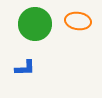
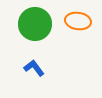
blue L-shape: moved 9 px right; rotated 125 degrees counterclockwise
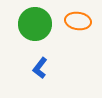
blue L-shape: moved 6 px right; rotated 105 degrees counterclockwise
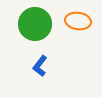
blue L-shape: moved 2 px up
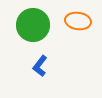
green circle: moved 2 px left, 1 px down
